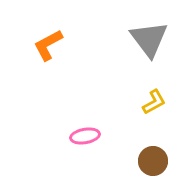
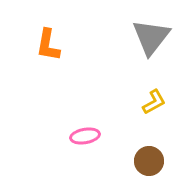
gray triangle: moved 2 px right, 2 px up; rotated 15 degrees clockwise
orange L-shape: rotated 52 degrees counterclockwise
brown circle: moved 4 px left
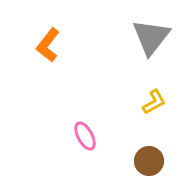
orange L-shape: rotated 28 degrees clockwise
pink ellipse: rotated 72 degrees clockwise
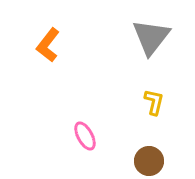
yellow L-shape: rotated 48 degrees counterclockwise
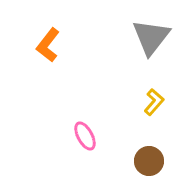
yellow L-shape: rotated 28 degrees clockwise
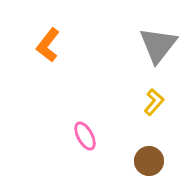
gray triangle: moved 7 px right, 8 px down
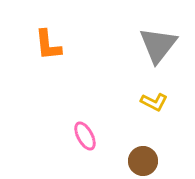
orange L-shape: rotated 44 degrees counterclockwise
yellow L-shape: rotated 76 degrees clockwise
brown circle: moved 6 px left
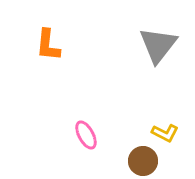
orange L-shape: rotated 12 degrees clockwise
yellow L-shape: moved 11 px right, 31 px down
pink ellipse: moved 1 px right, 1 px up
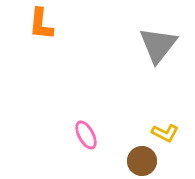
orange L-shape: moved 7 px left, 21 px up
brown circle: moved 1 px left
